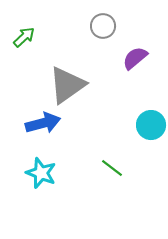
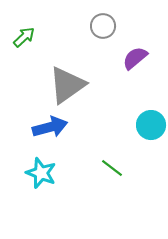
blue arrow: moved 7 px right, 4 px down
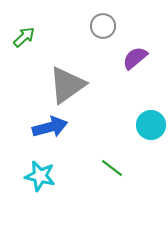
cyan star: moved 1 px left, 3 px down; rotated 8 degrees counterclockwise
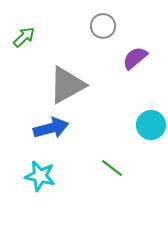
gray triangle: rotated 6 degrees clockwise
blue arrow: moved 1 px right, 1 px down
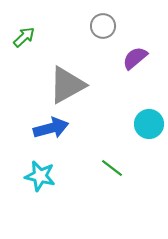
cyan circle: moved 2 px left, 1 px up
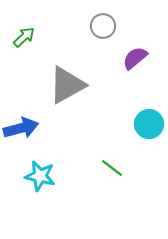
blue arrow: moved 30 px left
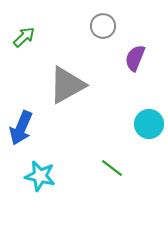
purple semicircle: rotated 28 degrees counterclockwise
blue arrow: rotated 128 degrees clockwise
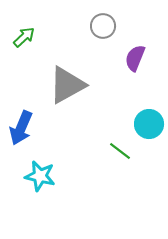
green line: moved 8 px right, 17 px up
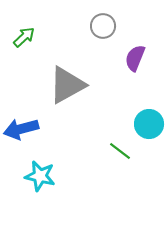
blue arrow: moved 1 px down; rotated 52 degrees clockwise
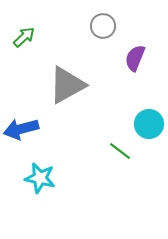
cyan star: moved 2 px down
